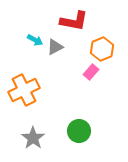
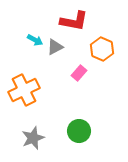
orange hexagon: rotated 15 degrees counterclockwise
pink rectangle: moved 12 px left, 1 px down
gray star: rotated 15 degrees clockwise
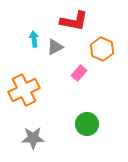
cyan arrow: moved 1 px left, 1 px up; rotated 126 degrees counterclockwise
green circle: moved 8 px right, 7 px up
gray star: rotated 20 degrees clockwise
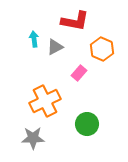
red L-shape: moved 1 px right
orange cross: moved 21 px right, 11 px down
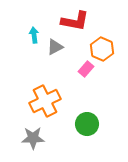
cyan arrow: moved 4 px up
pink rectangle: moved 7 px right, 4 px up
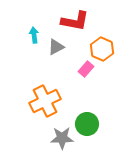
gray triangle: moved 1 px right
gray star: moved 29 px right
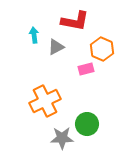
pink rectangle: rotated 35 degrees clockwise
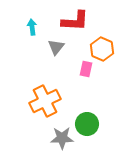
red L-shape: rotated 8 degrees counterclockwise
cyan arrow: moved 2 px left, 8 px up
gray triangle: rotated 24 degrees counterclockwise
pink rectangle: rotated 63 degrees counterclockwise
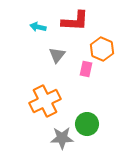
cyan arrow: moved 6 px right; rotated 70 degrees counterclockwise
gray triangle: moved 1 px right, 8 px down
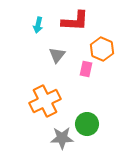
cyan arrow: moved 2 px up; rotated 91 degrees counterclockwise
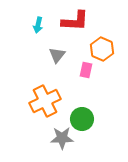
pink rectangle: moved 1 px down
green circle: moved 5 px left, 5 px up
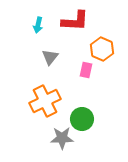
gray triangle: moved 7 px left, 2 px down
